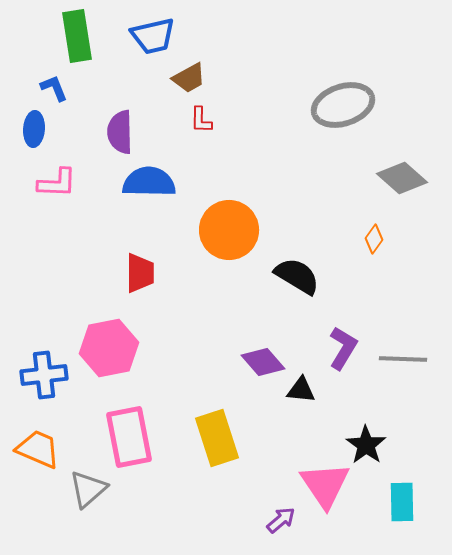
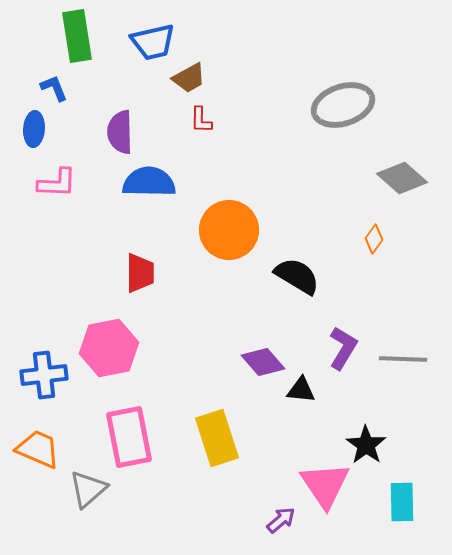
blue trapezoid: moved 6 px down
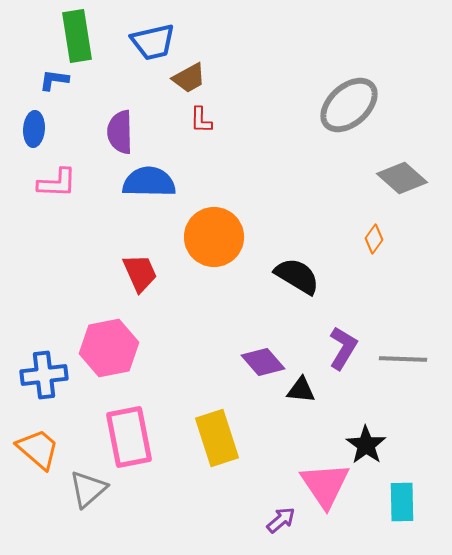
blue L-shape: moved 8 px up; rotated 60 degrees counterclockwise
gray ellipse: moved 6 px right; rotated 24 degrees counterclockwise
orange circle: moved 15 px left, 7 px down
red trapezoid: rotated 24 degrees counterclockwise
orange trapezoid: rotated 18 degrees clockwise
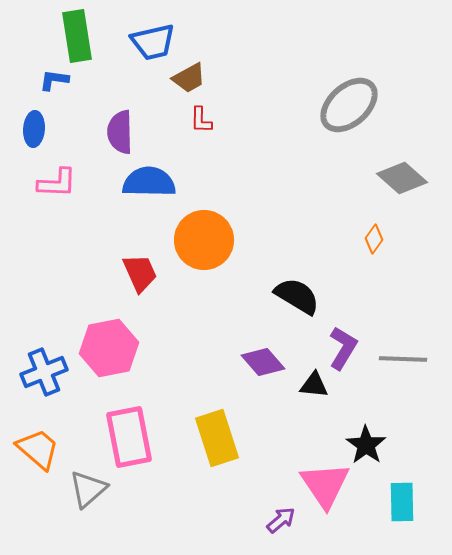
orange circle: moved 10 px left, 3 px down
black semicircle: moved 20 px down
blue cross: moved 3 px up; rotated 15 degrees counterclockwise
black triangle: moved 13 px right, 5 px up
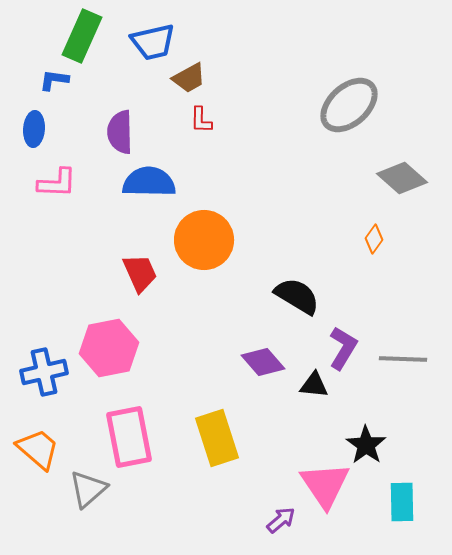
green rectangle: moved 5 px right; rotated 33 degrees clockwise
blue cross: rotated 9 degrees clockwise
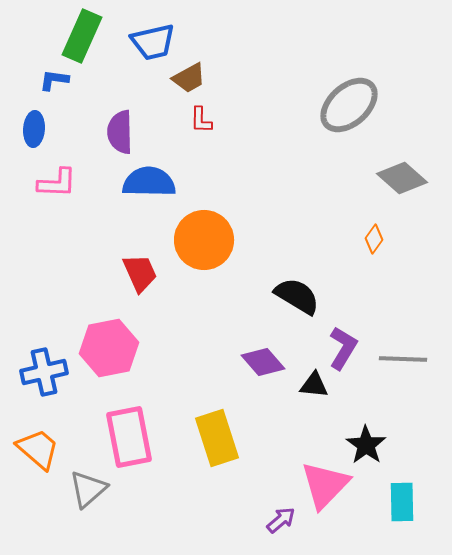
pink triangle: rotated 18 degrees clockwise
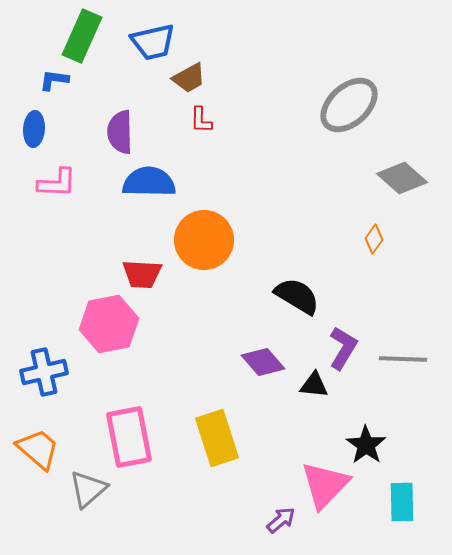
red trapezoid: moved 2 px right, 1 px down; rotated 117 degrees clockwise
pink hexagon: moved 24 px up
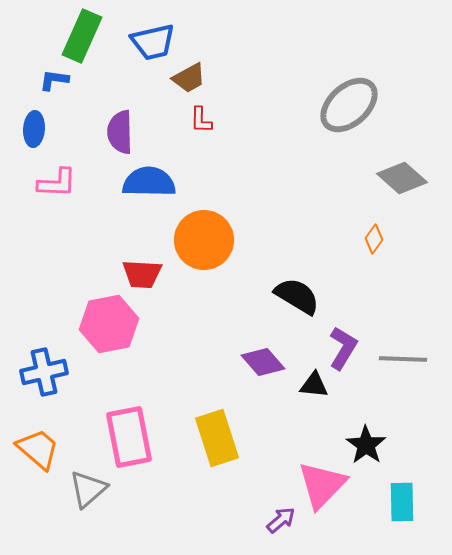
pink triangle: moved 3 px left
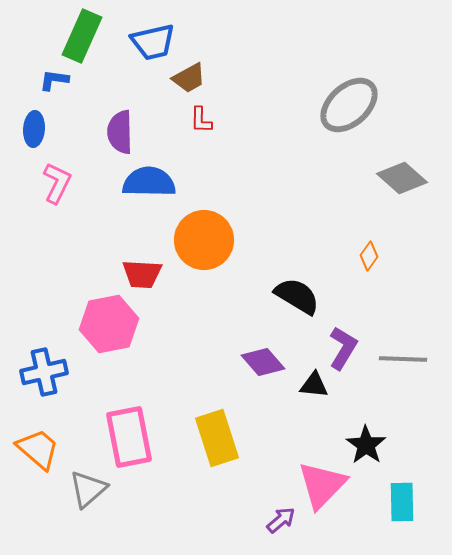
pink L-shape: rotated 66 degrees counterclockwise
orange diamond: moved 5 px left, 17 px down
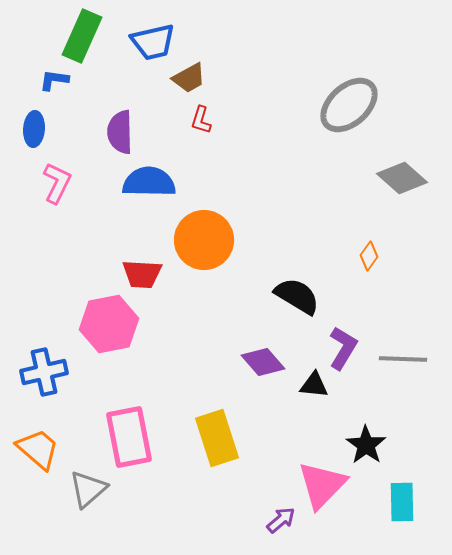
red L-shape: rotated 16 degrees clockwise
